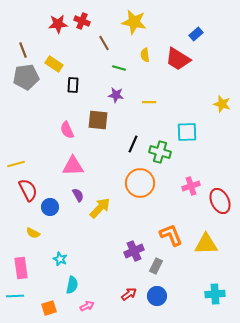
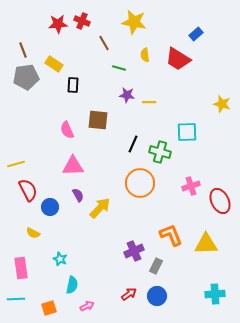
purple star at (116, 95): moved 11 px right
cyan line at (15, 296): moved 1 px right, 3 px down
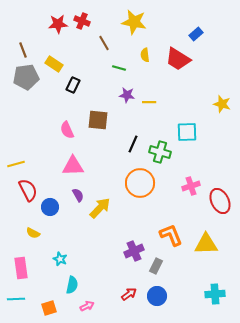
black rectangle at (73, 85): rotated 21 degrees clockwise
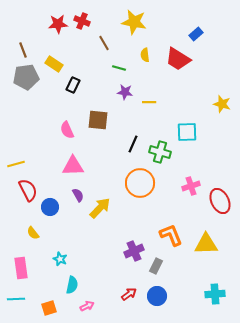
purple star at (127, 95): moved 2 px left, 3 px up
yellow semicircle at (33, 233): rotated 24 degrees clockwise
